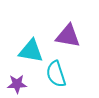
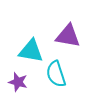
purple star: moved 1 px right, 2 px up; rotated 18 degrees clockwise
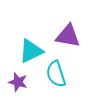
cyan triangle: rotated 36 degrees counterclockwise
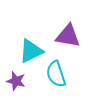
purple star: moved 2 px left, 1 px up
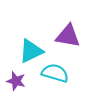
cyan semicircle: moved 1 px left, 1 px up; rotated 124 degrees clockwise
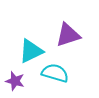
purple triangle: moved 1 px up; rotated 28 degrees counterclockwise
purple star: moved 1 px left
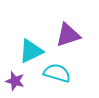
cyan semicircle: moved 2 px right
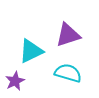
cyan semicircle: moved 11 px right
purple star: rotated 30 degrees clockwise
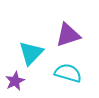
cyan triangle: moved 2 px down; rotated 20 degrees counterclockwise
